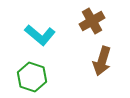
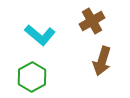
green hexagon: rotated 12 degrees clockwise
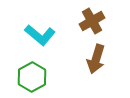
brown arrow: moved 6 px left, 2 px up
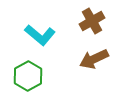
brown arrow: moved 2 px left; rotated 48 degrees clockwise
green hexagon: moved 4 px left, 1 px up
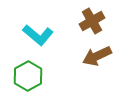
cyan L-shape: moved 2 px left
brown arrow: moved 3 px right, 3 px up
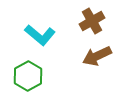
cyan L-shape: moved 2 px right
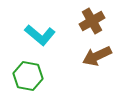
green hexagon: rotated 20 degrees counterclockwise
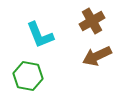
cyan L-shape: rotated 28 degrees clockwise
